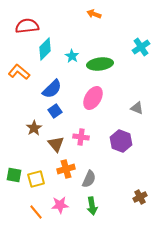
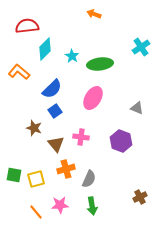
brown star: rotated 21 degrees counterclockwise
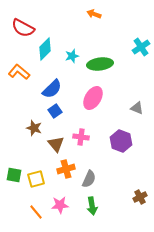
red semicircle: moved 4 px left, 2 px down; rotated 145 degrees counterclockwise
cyan star: rotated 24 degrees clockwise
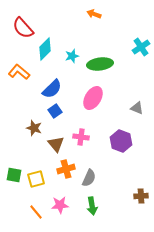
red semicircle: rotated 20 degrees clockwise
gray semicircle: moved 1 px up
brown cross: moved 1 px right, 1 px up; rotated 24 degrees clockwise
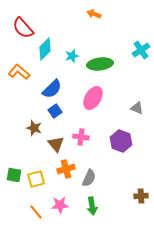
cyan cross: moved 3 px down
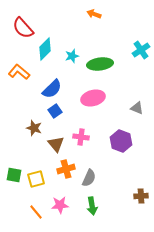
pink ellipse: rotated 45 degrees clockwise
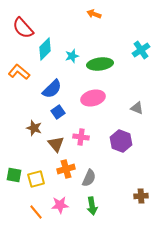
blue square: moved 3 px right, 1 px down
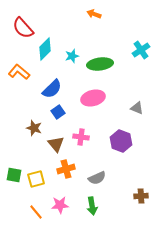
gray semicircle: moved 8 px right; rotated 42 degrees clockwise
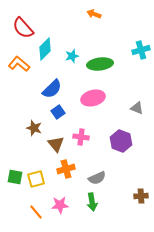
cyan cross: rotated 18 degrees clockwise
orange L-shape: moved 8 px up
green square: moved 1 px right, 2 px down
green arrow: moved 4 px up
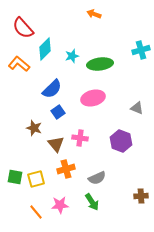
pink cross: moved 1 px left, 1 px down
green arrow: rotated 24 degrees counterclockwise
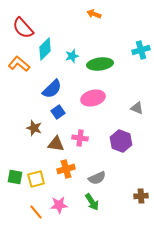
brown triangle: rotated 42 degrees counterclockwise
pink star: moved 1 px left
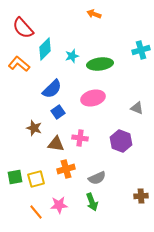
green square: rotated 21 degrees counterclockwise
green arrow: rotated 12 degrees clockwise
